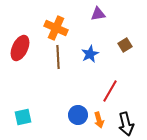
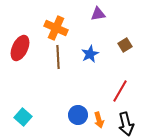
red line: moved 10 px right
cyan square: rotated 36 degrees counterclockwise
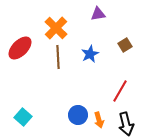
orange cross: rotated 20 degrees clockwise
red ellipse: rotated 20 degrees clockwise
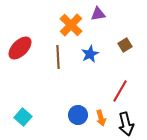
orange cross: moved 15 px right, 3 px up
orange arrow: moved 2 px right, 2 px up
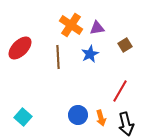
purple triangle: moved 1 px left, 14 px down
orange cross: rotated 10 degrees counterclockwise
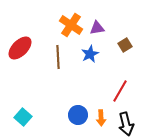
orange arrow: rotated 14 degrees clockwise
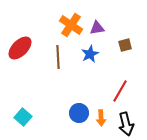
brown square: rotated 16 degrees clockwise
blue circle: moved 1 px right, 2 px up
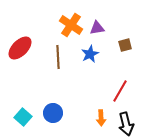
blue circle: moved 26 px left
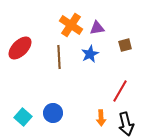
brown line: moved 1 px right
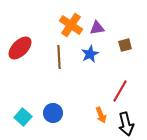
orange arrow: moved 3 px up; rotated 21 degrees counterclockwise
